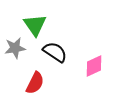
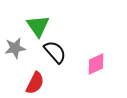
green triangle: moved 3 px right, 1 px down
black semicircle: rotated 15 degrees clockwise
pink diamond: moved 2 px right, 2 px up
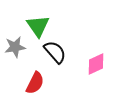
gray star: moved 1 px up
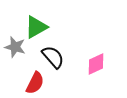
green triangle: moved 2 px left, 1 px down; rotated 35 degrees clockwise
gray star: rotated 25 degrees clockwise
black semicircle: moved 2 px left, 5 px down
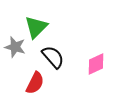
green triangle: rotated 15 degrees counterclockwise
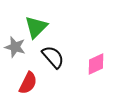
red semicircle: moved 7 px left
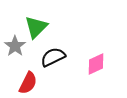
gray star: moved 1 px up; rotated 20 degrees clockwise
black semicircle: rotated 75 degrees counterclockwise
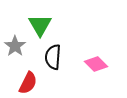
green triangle: moved 4 px right, 2 px up; rotated 15 degrees counterclockwise
black semicircle: rotated 60 degrees counterclockwise
pink diamond: rotated 70 degrees clockwise
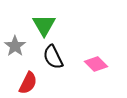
green triangle: moved 4 px right
black semicircle: rotated 30 degrees counterclockwise
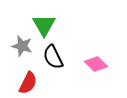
gray star: moved 7 px right; rotated 20 degrees counterclockwise
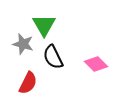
gray star: moved 1 px right, 2 px up
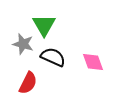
black semicircle: rotated 140 degrees clockwise
pink diamond: moved 3 px left, 2 px up; rotated 25 degrees clockwise
